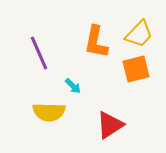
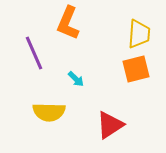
yellow trapezoid: rotated 40 degrees counterclockwise
orange L-shape: moved 28 px left, 19 px up; rotated 12 degrees clockwise
purple line: moved 5 px left
cyan arrow: moved 3 px right, 7 px up
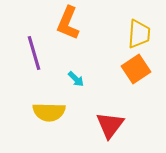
purple line: rotated 8 degrees clockwise
orange square: rotated 20 degrees counterclockwise
red triangle: rotated 20 degrees counterclockwise
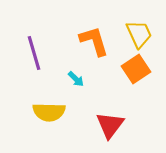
orange L-shape: moved 26 px right, 18 px down; rotated 140 degrees clockwise
yellow trapezoid: rotated 28 degrees counterclockwise
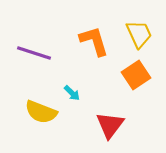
purple line: rotated 56 degrees counterclockwise
orange square: moved 6 px down
cyan arrow: moved 4 px left, 14 px down
yellow semicircle: moved 8 px left; rotated 20 degrees clockwise
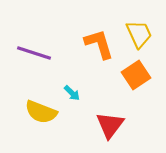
orange L-shape: moved 5 px right, 3 px down
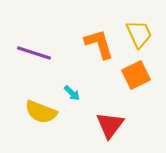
orange square: rotated 8 degrees clockwise
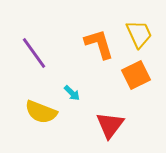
purple line: rotated 36 degrees clockwise
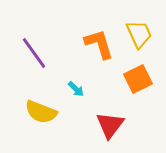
orange square: moved 2 px right, 4 px down
cyan arrow: moved 4 px right, 4 px up
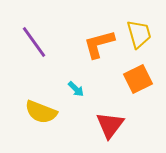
yellow trapezoid: rotated 8 degrees clockwise
orange L-shape: rotated 88 degrees counterclockwise
purple line: moved 11 px up
